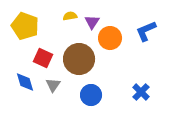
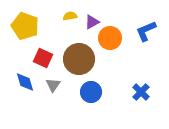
purple triangle: rotated 28 degrees clockwise
blue circle: moved 3 px up
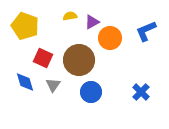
brown circle: moved 1 px down
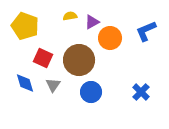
blue diamond: moved 1 px down
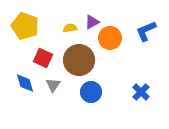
yellow semicircle: moved 12 px down
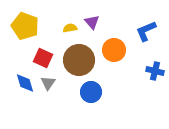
purple triangle: rotated 42 degrees counterclockwise
orange circle: moved 4 px right, 12 px down
gray triangle: moved 5 px left, 2 px up
blue cross: moved 14 px right, 21 px up; rotated 30 degrees counterclockwise
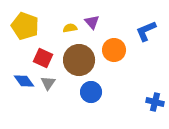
blue cross: moved 31 px down
blue diamond: moved 1 px left, 2 px up; rotated 20 degrees counterclockwise
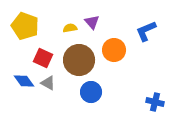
gray triangle: rotated 35 degrees counterclockwise
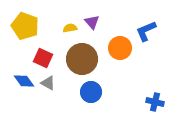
orange circle: moved 6 px right, 2 px up
brown circle: moved 3 px right, 1 px up
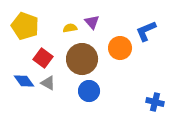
red square: rotated 12 degrees clockwise
blue circle: moved 2 px left, 1 px up
